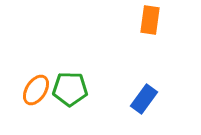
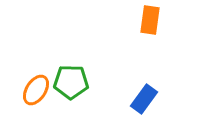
green pentagon: moved 1 px right, 7 px up
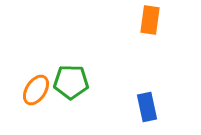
blue rectangle: moved 3 px right, 8 px down; rotated 48 degrees counterclockwise
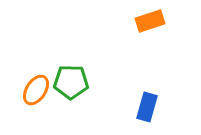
orange rectangle: moved 1 px down; rotated 64 degrees clockwise
blue rectangle: rotated 28 degrees clockwise
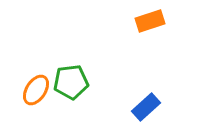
green pentagon: rotated 8 degrees counterclockwise
blue rectangle: moved 1 px left; rotated 32 degrees clockwise
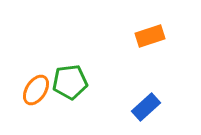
orange rectangle: moved 15 px down
green pentagon: moved 1 px left
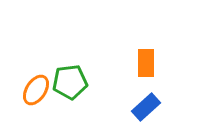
orange rectangle: moved 4 px left, 27 px down; rotated 72 degrees counterclockwise
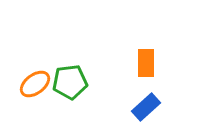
orange ellipse: moved 1 px left, 6 px up; rotated 20 degrees clockwise
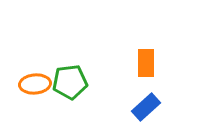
orange ellipse: rotated 32 degrees clockwise
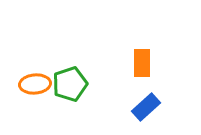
orange rectangle: moved 4 px left
green pentagon: moved 2 px down; rotated 12 degrees counterclockwise
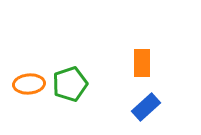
orange ellipse: moved 6 px left
